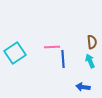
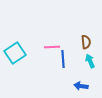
brown semicircle: moved 6 px left
blue arrow: moved 2 px left, 1 px up
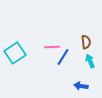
blue line: moved 2 px up; rotated 36 degrees clockwise
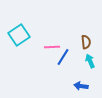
cyan square: moved 4 px right, 18 px up
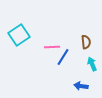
cyan arrow: moved 2 px right, 3 px down
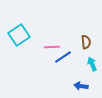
blue line: rotated 24 degrees clockwise
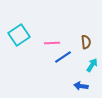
pink line: moved 4 px up
cyan arrow: moved 1 px down; rotated 56 degrees clockwise
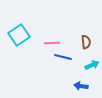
blue line: rotated 48 degrees clockwise
cyan arrow: rotated 32 degrees clockwise
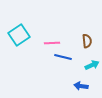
brown semicircle: moved 1 px right, 1 px up
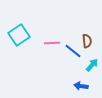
blue line: moved 10 px right, 6 px up; rotated 24 degrees clockwise
cyan arrow: rotated 24 degrees counterclockwise
